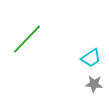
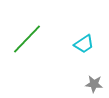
cyan trapezoid: moved 7 px left, 14 px up
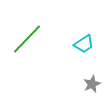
gray star: moved 2 px left; rotated 30 degrees counterclockwise
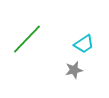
gray star: moved 18 px left, 14 px up; rotated 12 degrees clockwise
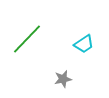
gray star: moved 11 px left, 9 px down
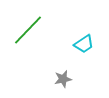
green line: moved 1 px right, 9 px up
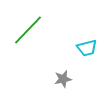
cyan trapezoid: moved 3 px right, 4 px down; rotated 20 degrees clockwise
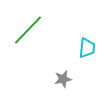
cyan trapezoid: rotated 70 degrees counterclockwise
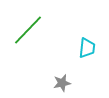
gray star: moved 1 px left, 4 px down
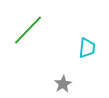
gray star: moved 1 px right, 1 px down; rotated 18 degrees counterclockwise
